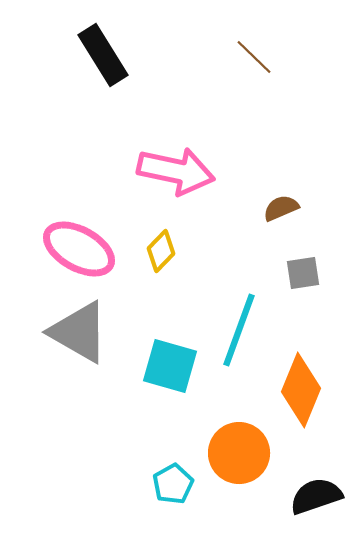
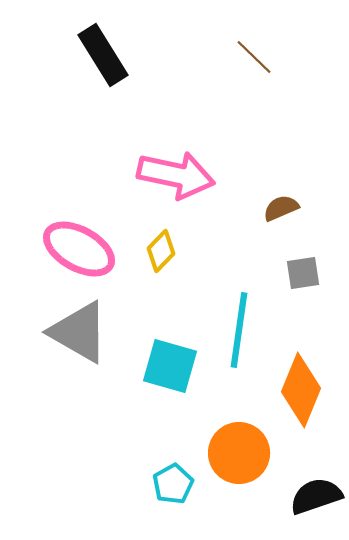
pink arrow: moved 4 px down
cyan line: rotated 12 degrees counterclockwise
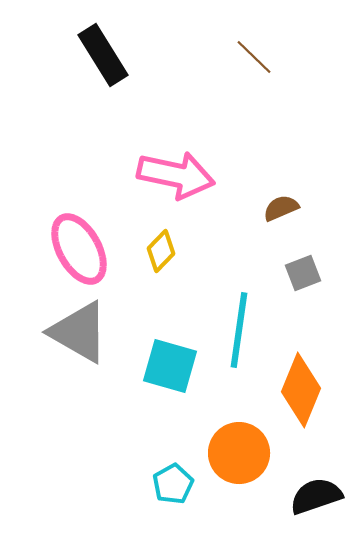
pink ellipse: rotated 32 degrees clockwise
gray square: rotated 12 degrees counterclockwise
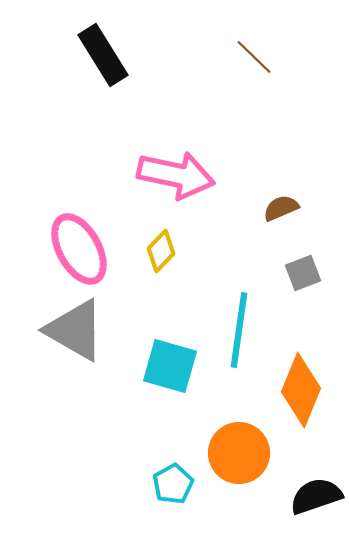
gray triangle: moved 4 px left, 2 px up
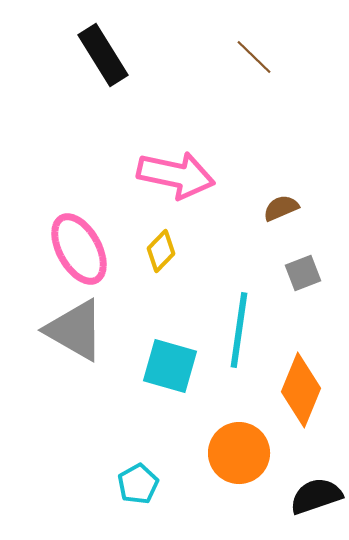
cyan pentagon: moved 35 px left
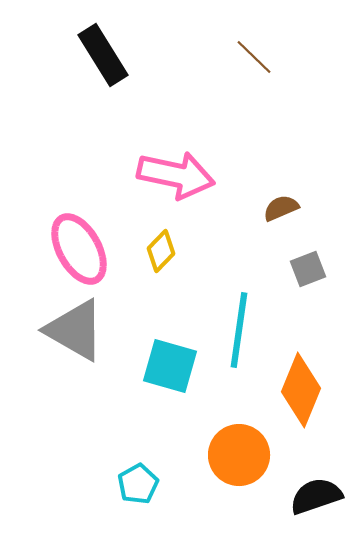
gray square: moved 5 px right, 4 px up
orange circle: moved 2 px down
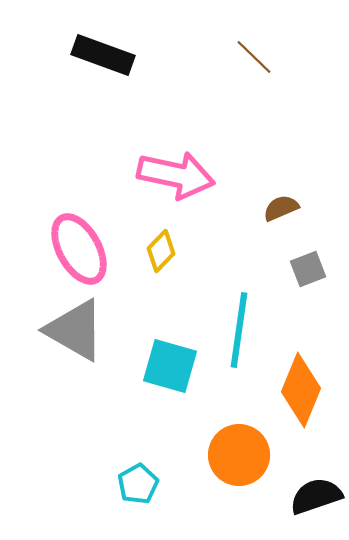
black rectangle: rotated 38 degrees counterclockwise
